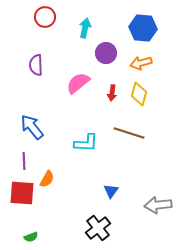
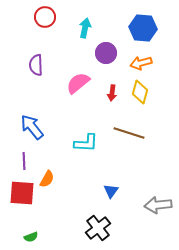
yellow diamond: moved 1 px right, 2 px up
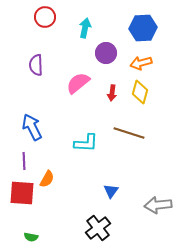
blue hexagon: rotated 8 degrees counterclockwise
blue arrow: rotated 12 degrees clockwise
green semicircle: rotated 32 degrees clockwise
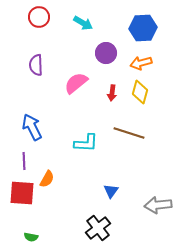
red circle: moved 6 px left
cyan arrow: moved 2 px left, 5 px up; rotated 108 degrees clockwise
pink semicircle: moved 2 px left
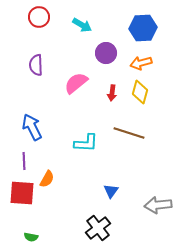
cyan arrow: moved 1 px left, 2 px down
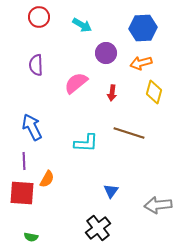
yellow diamond: moved 14 px right
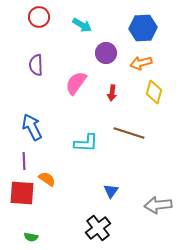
pink semicircle: rotated 15 degrees counterclockwise
orange semicircle: rotated 84 degrees counterclockwise
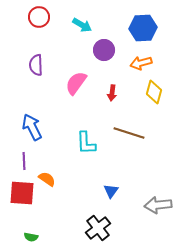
purple circle: moved 2 px left, 3 px up
cyan L-shape: rotated 85 degrees clockwise
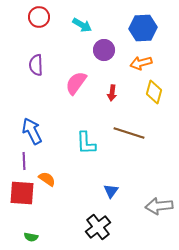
blue arrow: moved 4 px down
gray arrow: moved 1 px right, 1 px down
black cross: moved 1 px up
